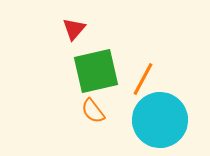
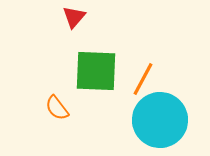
red triangle: moved 12 px up
green square: rotated 15 degrees clockwise
orange semicircle: moved 36 px left, 3 px up
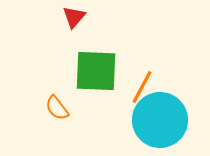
orange line: moved 1 px left, 8 px down
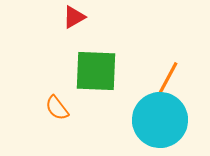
red triangle: rotated 20 degrees clockwise
orange line: moved 26 px right, 9 px up
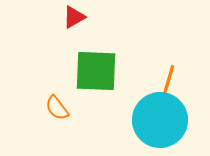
orange line: moved 4 px down; rotated 12 degrees counterclockwise
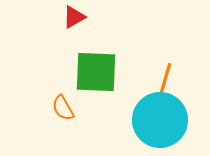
green square: moved 1 px down
orange line: moved 3 px left, 2 px up
orange semicircle: moved 6 px right; rotated 8 degrees clockwise
